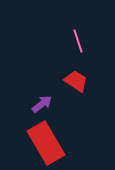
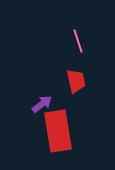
red trapezoid: rotated 45 degrees clockwise
red rectangle: moved 12 px right, 12 px up; rotated 21 degrees clockwise
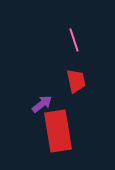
pink line: moved 4 px left, 1 px up
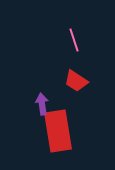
red trapezoid: rotated 135 degrees clockwise
purple arrow: rotated 60 degrees counterclockwise
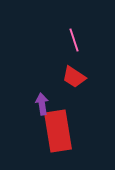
red trapezoid: moved 2 px left, 4 px up
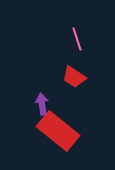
pink line: moved 3 px right, 1 px up
red rectangle: rotated 42 degrees counterclockwise
